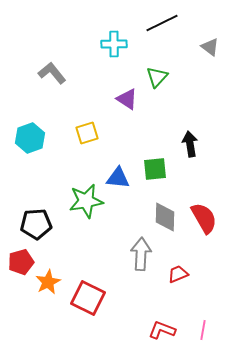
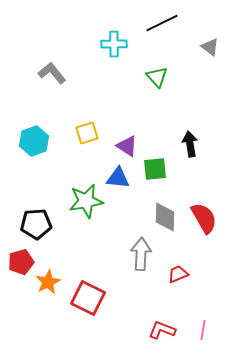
green triangle: rotated 25 degrees counterclockwise
purple triangle: moved 47 px down
cyan hexagon: moved 4 px right, 3 px down
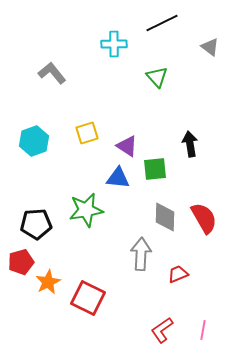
green star: moved 9 px down
red L-shape: rotated 56 degrees counterclockwise
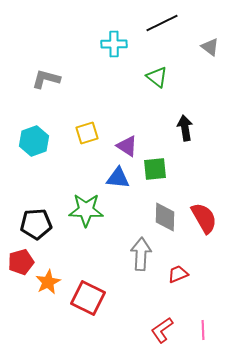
gray L-shape: moved 6 px left, 6 px down; rotated 36 degrees counterclockwise
green triangle: rotated 10 degrees counterclockwise
black arrow: moved 5 px left, 16 px up
green star: rotated 12 degrees clockwise
pink line: rotated 12 degrees counterclockwise
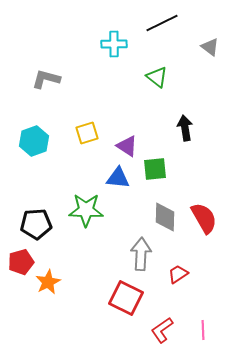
red trapezoid: rotated 10 degrees counterclockwise
red square: moved 38 px right
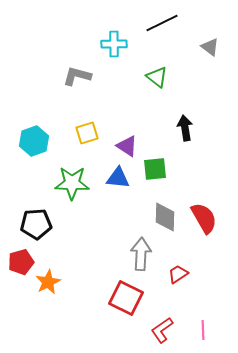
gray L-shape: moved 31 px right, 3 px up
green star: moved 14 px left, 27 px up
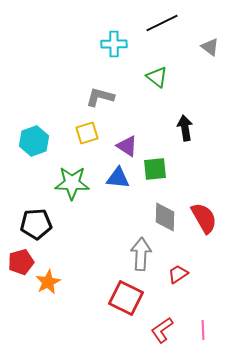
gray L-shape: moved 23 px right, 21 px down
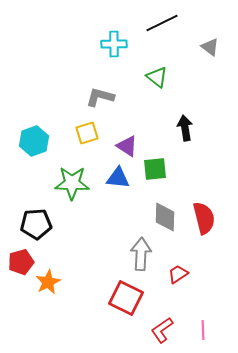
red semicircle: rotated 16 degrees clockwise
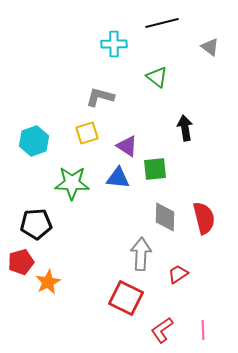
black line: rotated 12 degrees clockwise
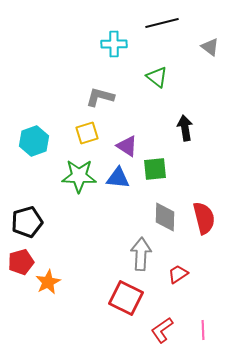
green star: moved 7 px right, 7 px up
black pentagon: moved 9 px left, 2 px up; rotated 12 degrees counterclockwise
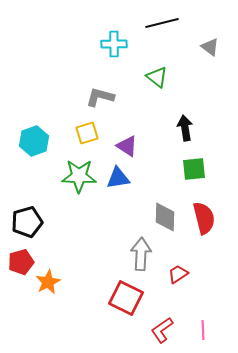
green square: moved 39 px right
blue triangle: rotated 15 degrees counterclockwise
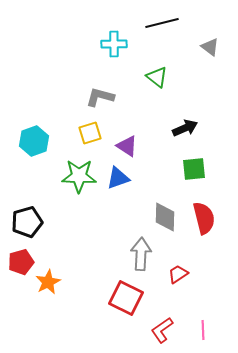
black arrow: rotated 75 degrees clockwise
yellow square: moved 3 px right
blue triangle: rotated 10 degrees counterclockwise
